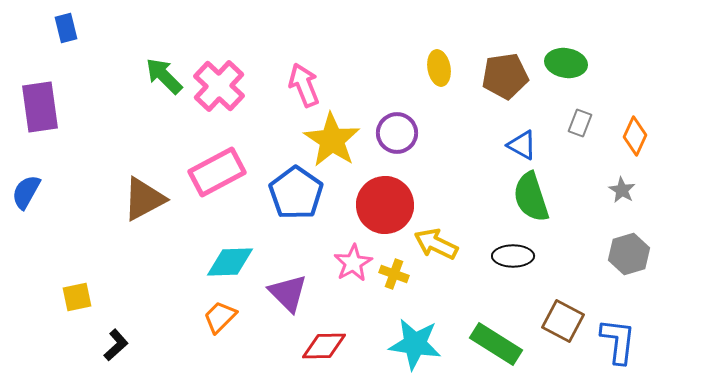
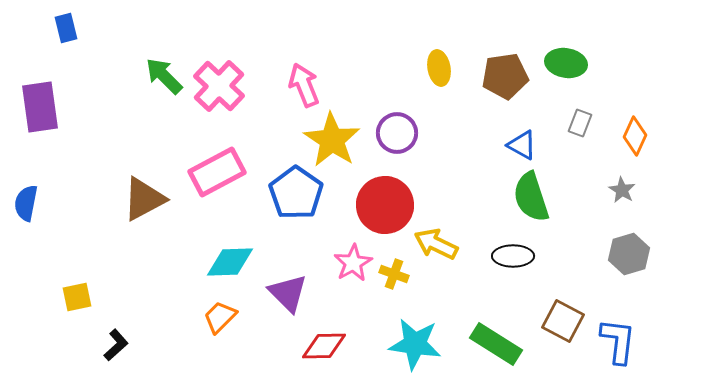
blue semicircle: moved 11 px down; rotated 18 degrees counterclockwise
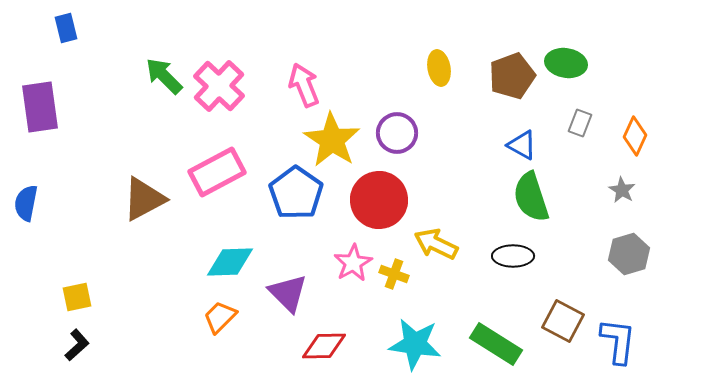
brown pentagon: moved 7 px right; rotated 12 degrees counterclockwise
red circle: moved 6 px left, 5 px up
black L-shape: moved 39 px left
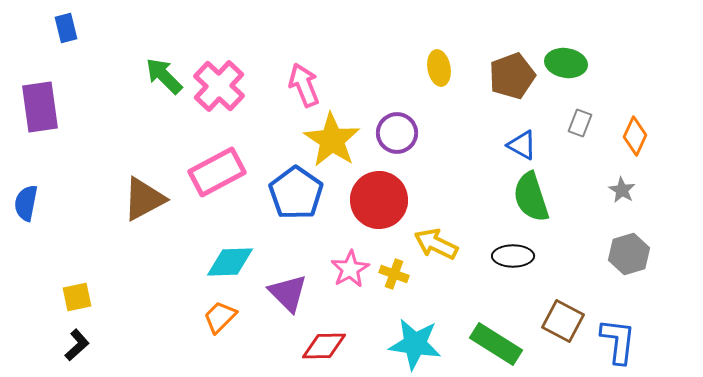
pink star: moved 3 px left, 6 px down
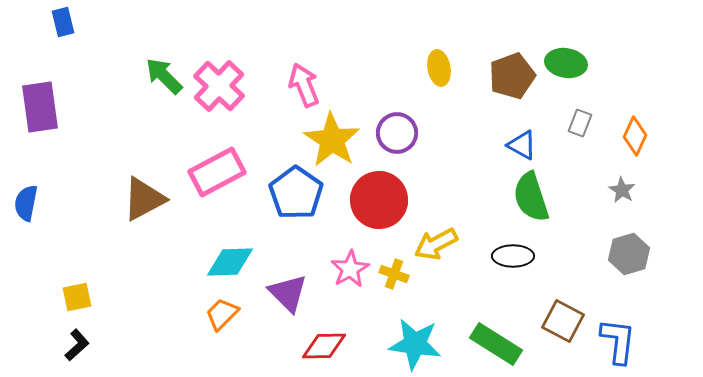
blue rectangle: moved 3 px left, 6 px up
yellow arrow: rotated 54 degrees counterclockwise
orange trapezoid: moved 2 px right, 3 px up
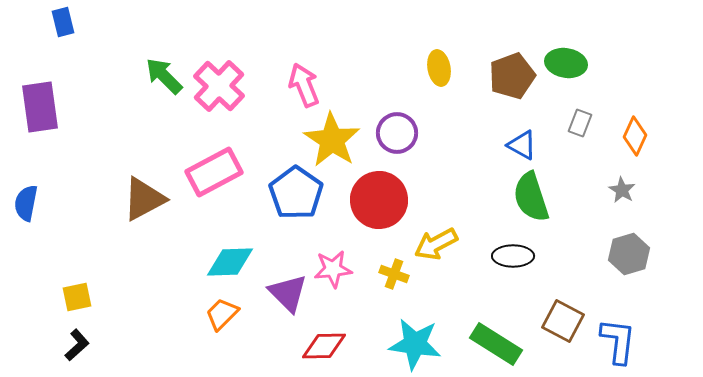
pink rectangle: moved 3 px left
pink star: moved 17 px left; rotated 24 degrees clockwise
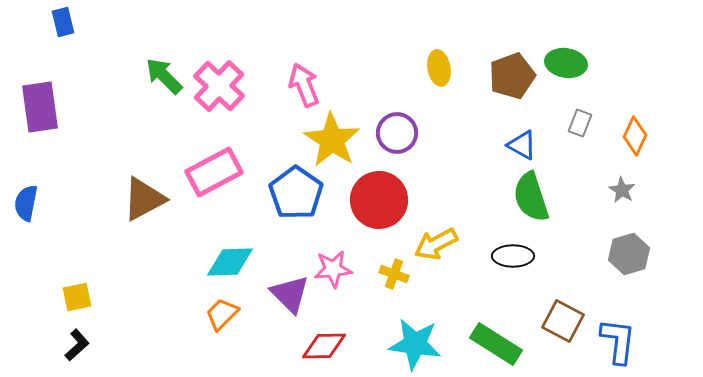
purple triangle: moved 2 px right, 1 px down
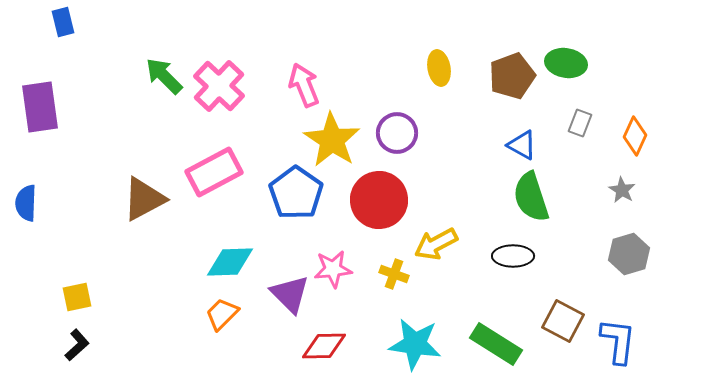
blue semicircle: rotated 9 degrees counterclockwise
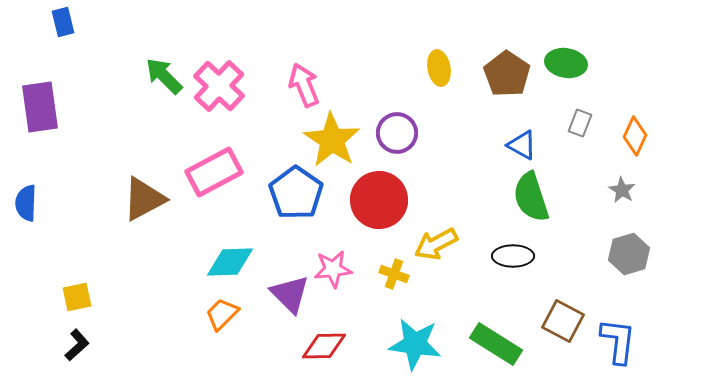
brown pentagon: moved 5 px left, 2 px up; rotated 18 degrees counterclockwise
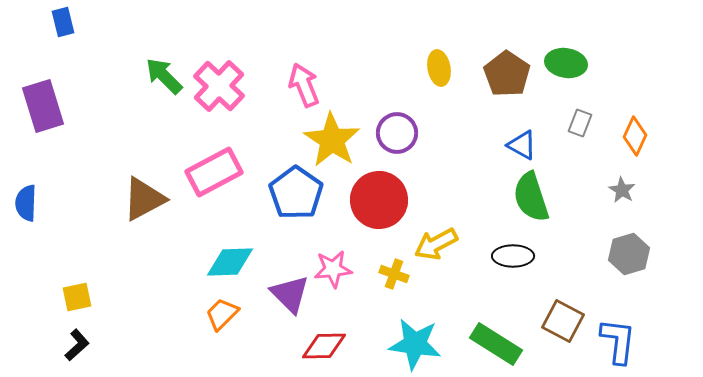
purple rectangle: moved 3 px right, 1 px up; rotated 9 degrees counterclockwise
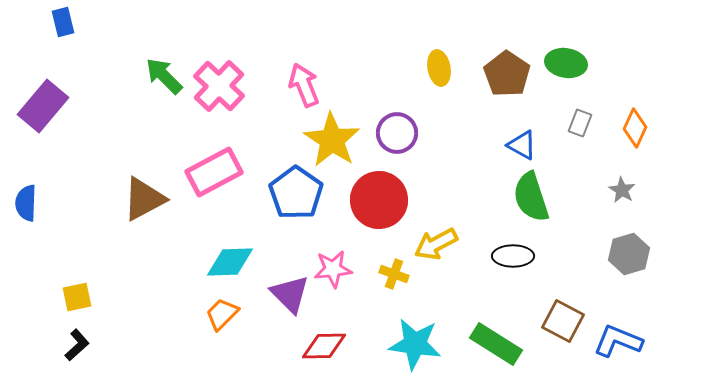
purple rectangle: rotated 57 degrees clockwise
orange diamond: moved 8 px up
blue L-shape: rotated 75 degrees counterclockwise
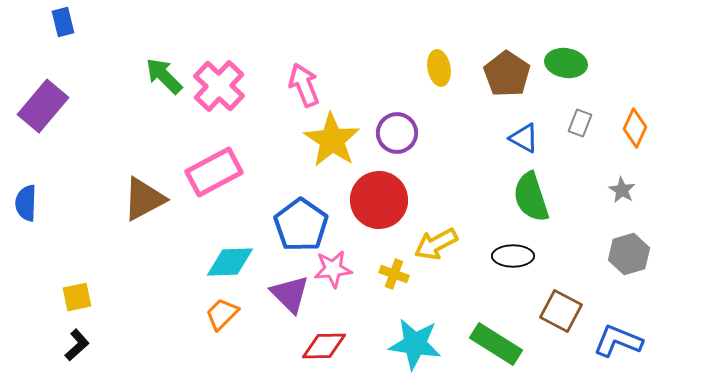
blue triangle: moved 2 px right, 7 px up
blue pentagon: moved 5 px right, 32 px down
brown square: moved 2 px left, 10 px up
